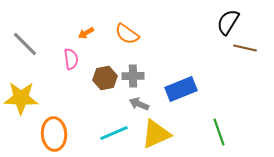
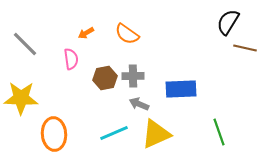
blue rectangle: rotated 20 degrees clockwise
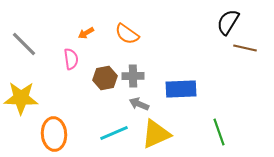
gray line: moved 1 px left
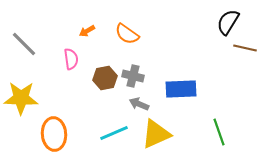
orange arrow: moved 1 px right, 2 px up
gray cross: rotated 15 degrees clockwise
